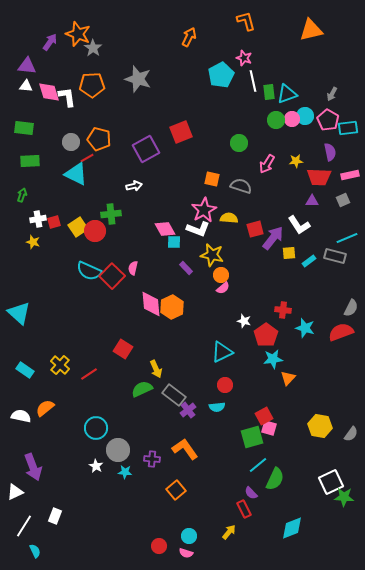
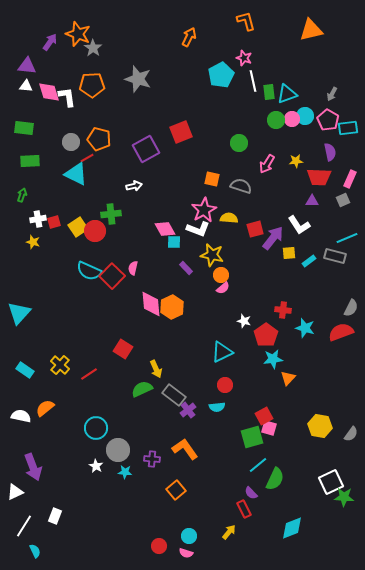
pink rectangle at (350, 175): moved 4 px down; rotated 54 degrees counterclockwise
cyan triangle at (19, 313): rotated 30 degrees clockwise
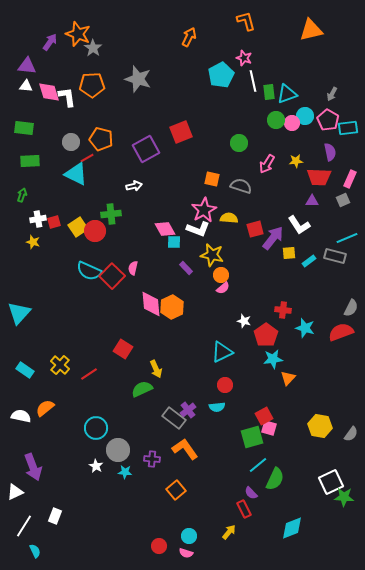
pink circle at (292, 119): moved 4 px down
orange pentagon at (99, 139): moved 2 px right
gray rectangle at (174, 395): moved 23 px down
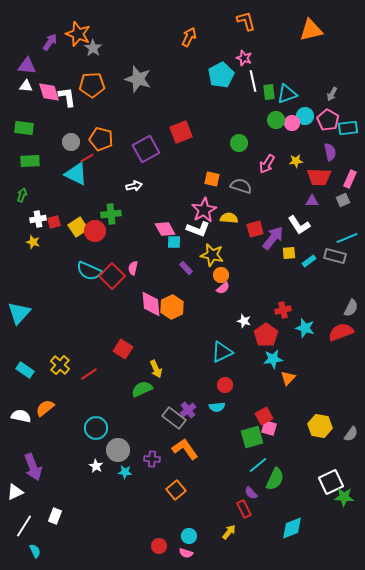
red cross at (283, 310): rotated 21 degrees counterclockwise
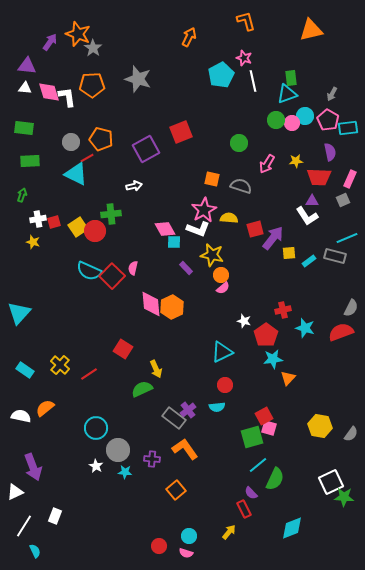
white triangle at (26, 86): moved 1 px left, 2 px down
green rectangle at (269, 92): moved 22 px right, 14 px up
white L-shape at (299, 225): moved 8 px right, 9 px up
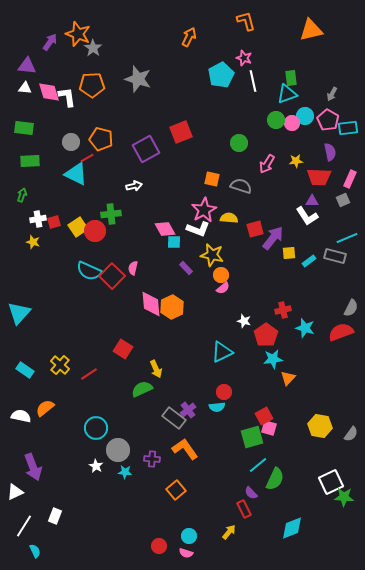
red circle at (225, 385): moved 1 px left, 7 px down
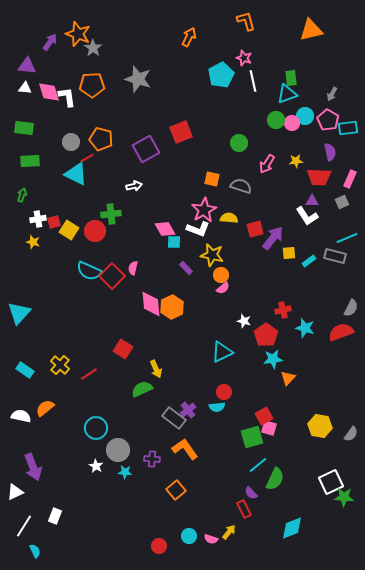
gray square at (343, 200): moved 1 px left, 2 px down
yellow square at (78, 227): moved 9 px left, 3 px down; rotated 24 degrees counterclockwise
pink semicircle at (186, 553): moved 25 px right, 14 px up
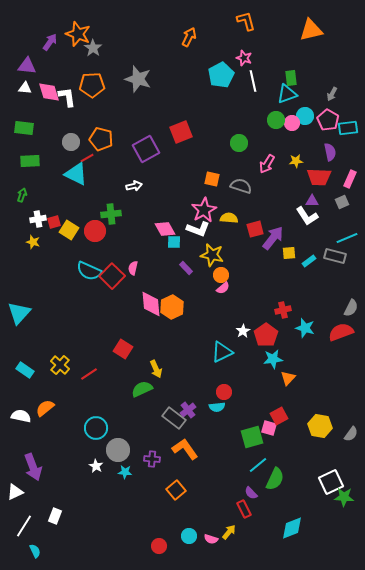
white star at (244, 321): moved 1 px left, 10 px down; rotated 24 degrees clockwise
red square at (264, 416): moved 15 px right
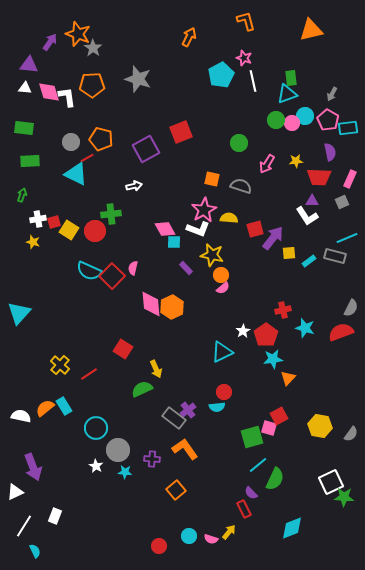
purple triangle at (27, 66): moved 2 px right, 1 px up
cyan rectangle at (25, 370): moved 39 px right, 36 px down; rotated 24 degrees clockwise
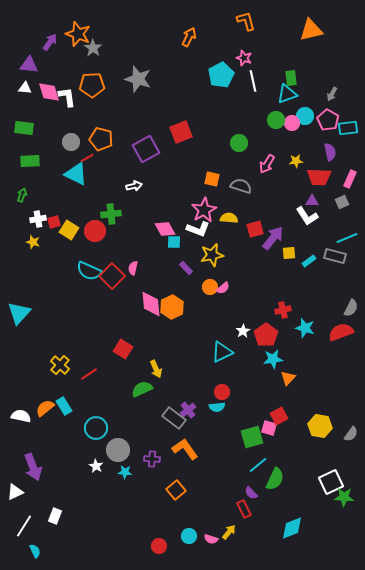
yellow star at (212, 255): rotated 25 degrees counterclockwise
orange circle at (221, 275): moved 11 px left, 12 px down
red circle at (224, 392): moved 2 px left
